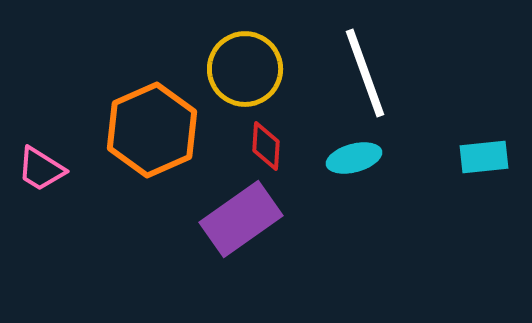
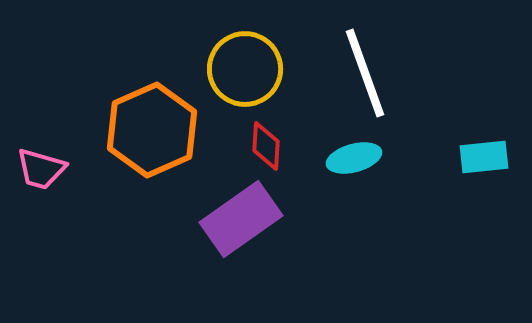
pink trapezoid: rotated 16 degrees counterclockwise
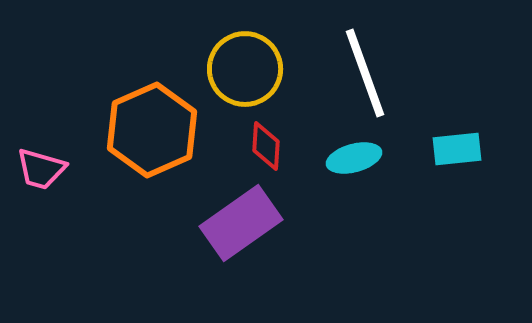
cyan rectangle: moved 27 px left, 8 px up
purple rectangle: moved 4 px down
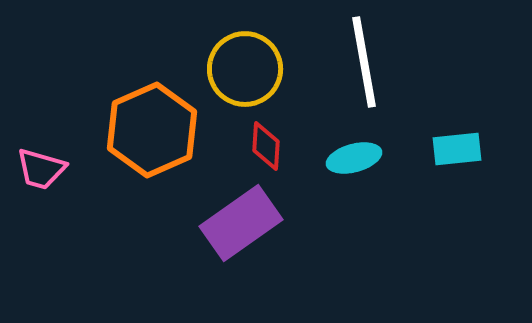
white line: moved 1 px left, 11 px up; rotated 10 degrees clockwise
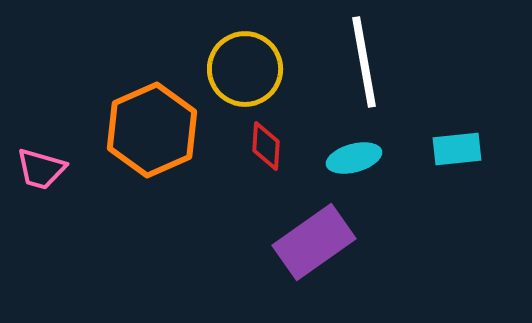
purple rectangle: moved 73 px right, 19 px down
